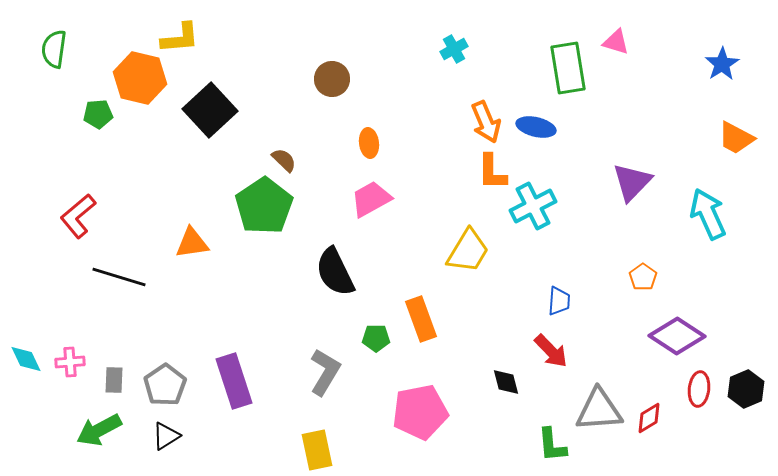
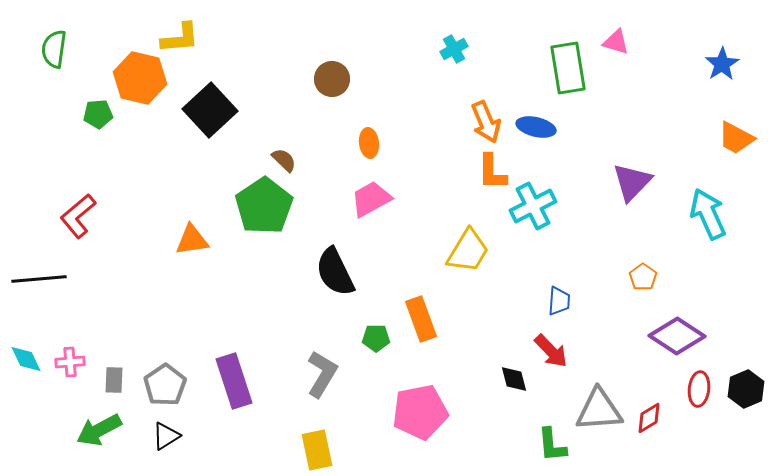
orange triangle at (192, 243): moved 3 px up
black line at (119, 277): moved 80 px left, 2 px down; rotated 22 degrees counterclockwise
gray L-shape at (325, 372): moved 3 px left, 2 px down
black diamond at (506, 382): moved 8 px right, 3 px up
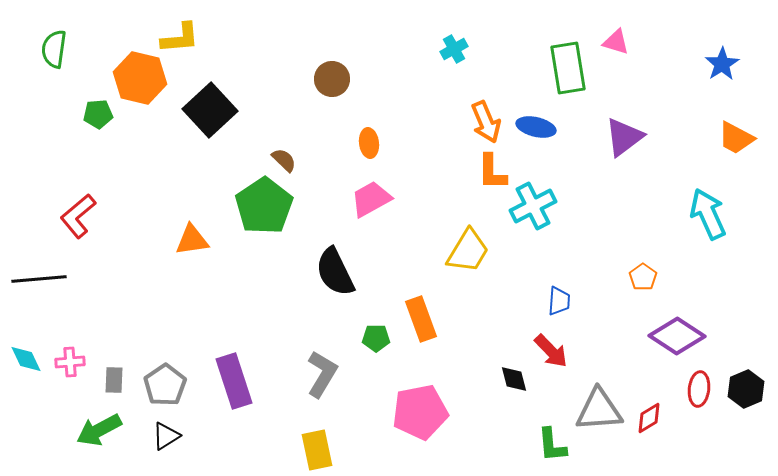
purple triangle at (632, 182): moved 8 px left, 45 px up; rotated 9 degrees clockwise
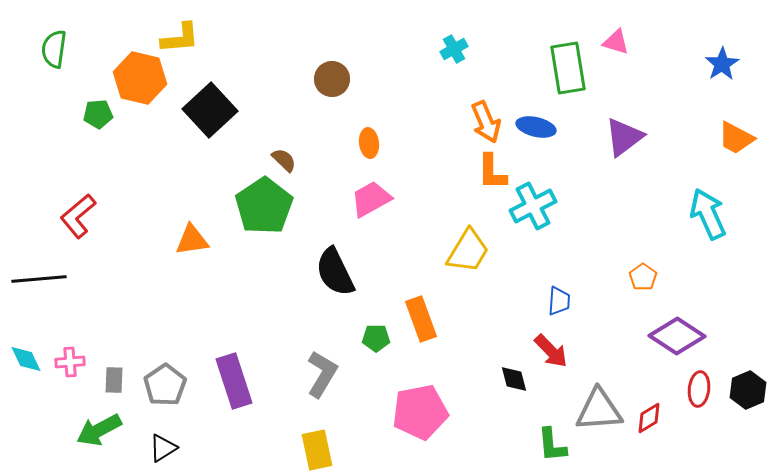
black hexagon at (746, 389): moved 2 px right, 1 px down
black triangle at (166, 436): moved 3 px left, 12 px down
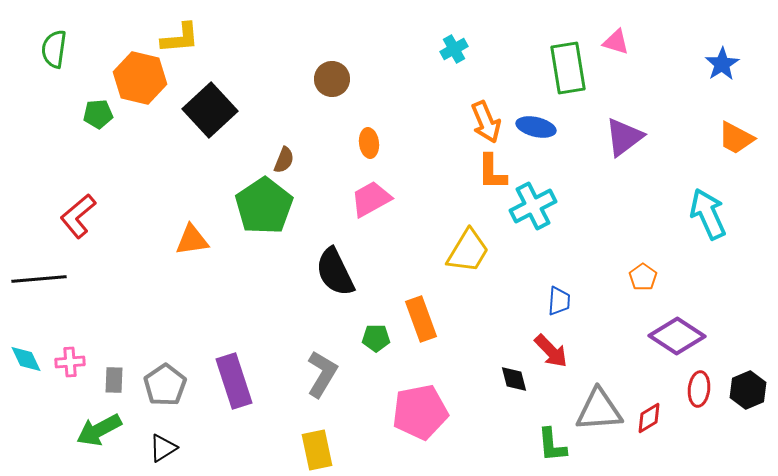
brown semicircle at (284, 160): rotated 68 degrees clockwise
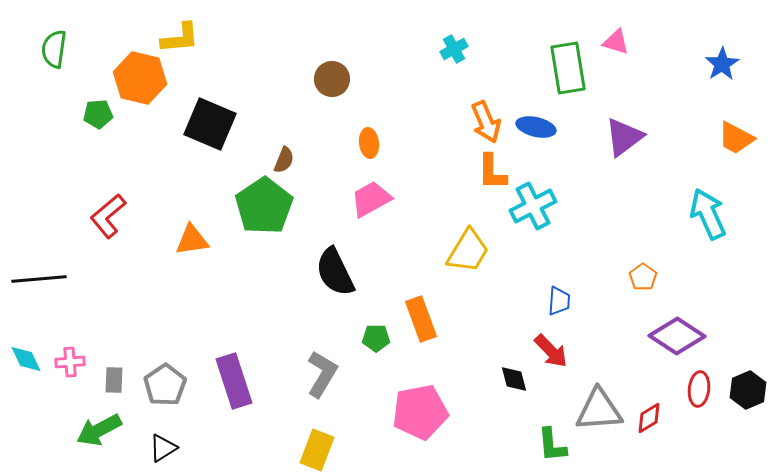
black square at (210, 110): moved 14 px down; rotated 24 degrees counterclockwise
red L-shape at (78, 216): moved 30 px right
yellow rectangle at (317, 450): rotated 33 degrees clockwise
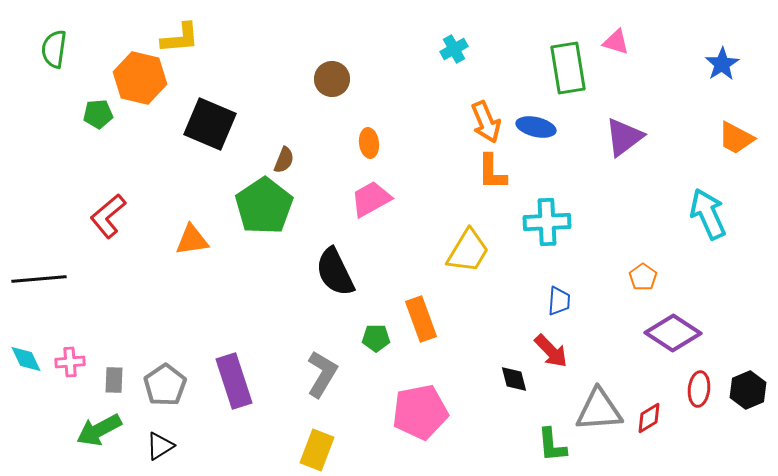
cyan cross at (533, 206): moved 14 px right, 16 px down; rotated 24 degrees clockwise
purple diamond at (677, 336): moved 4 px left, 3 px up
black triangle at (163, 448): moved 3 px left, 2 px up
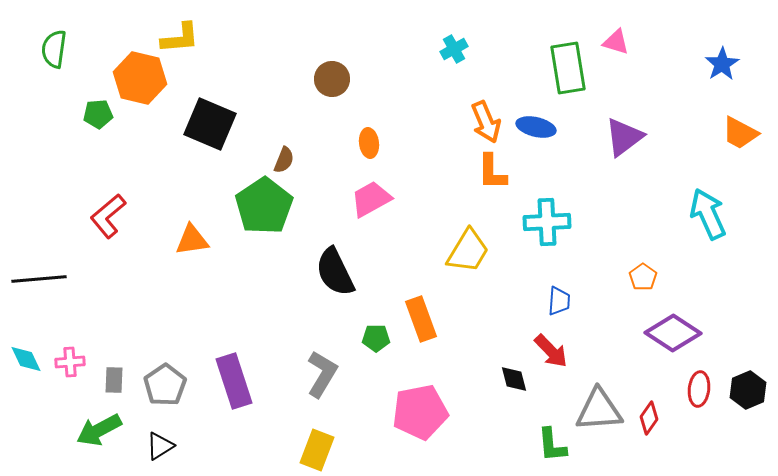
orange trapezoid at (736, 138): moved 4 px right, 5 px up
red diamond at (649, 418): rotated 24 degrees counterclockwise
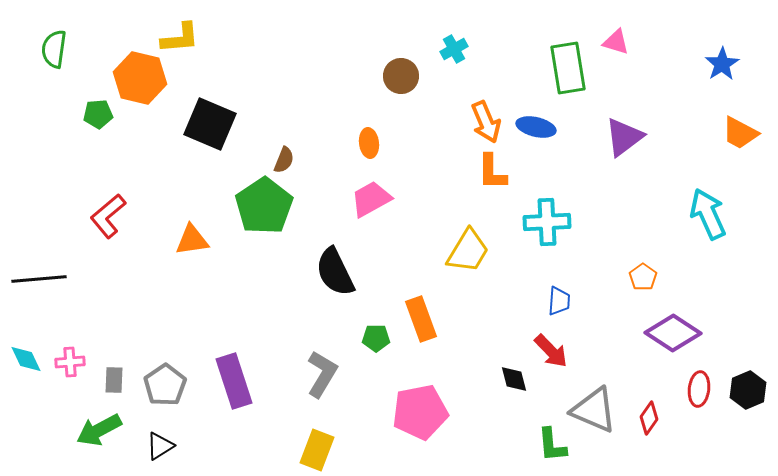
brown circle at (332, 79): moved 69 px right, 3 px up
gray triangle at (599, 410): moved 5 px left; rotated 27 degrees clockwise
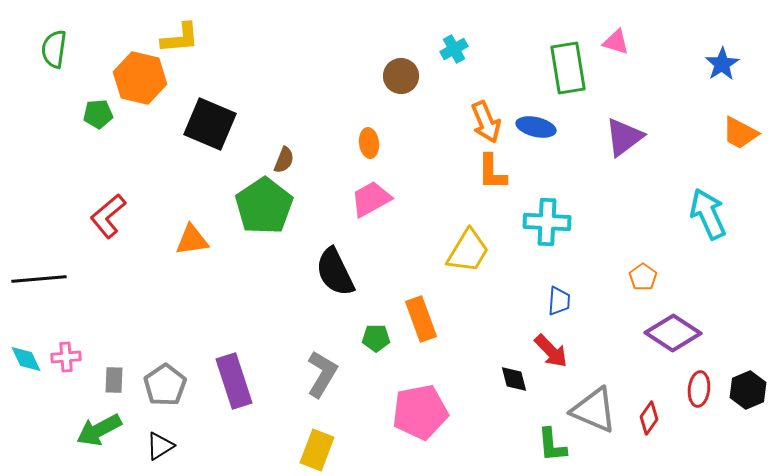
cyan cross at (547, 222): rotated 6 degrees clockwise
pink cross at (70, 362): moved 4 px left, 5 px up
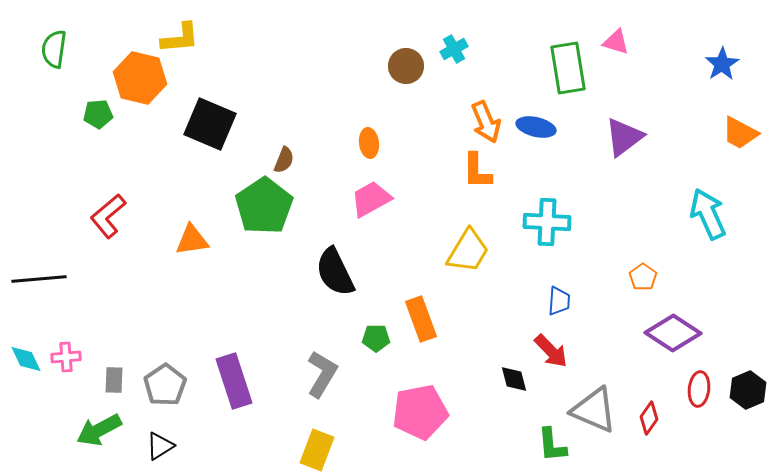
brown circle at (401, 76): moved 5 px right, 10 px up
orange L-shape at (492, 172): moved 15 px left, 1 px up
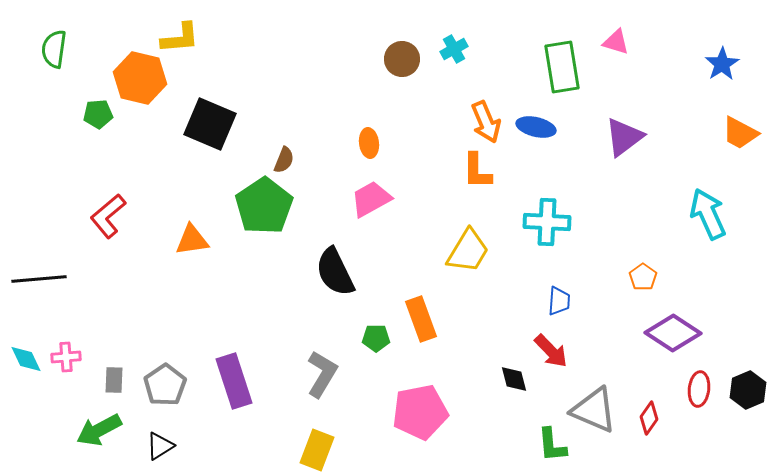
brown circle at (406, 66): moved 4 px left, 7 px up
green rectangle at (568, 68): moved 6 px left, 1 px up
